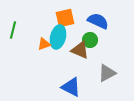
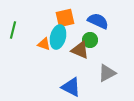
orange triangle: rotated 40 degrees clockwise
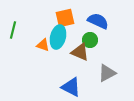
orange triangle: moved 1 px left, 1 px down
brown triangle: moved 2 px down
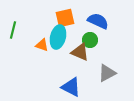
orange triangle: moved 1 px left
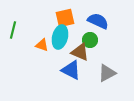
cyan ellipse: moved 2 px right
blue triangle: moved 17 px up
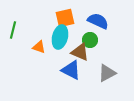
orange triangle: moved 3 px left, 2 px down
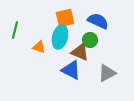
green line: moved 2 px right
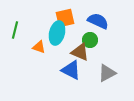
cyan ellipse: moved 3 px left, 4 px up
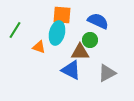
orange square: moved 3 px left, 3 px up; rotated 18 degrees clockwise
green line: rotated 18 degrees clockwise
brown triangle: rotated 24 degrees counterclockwise
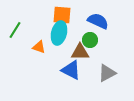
cyan ellipse: moved 2 px right
